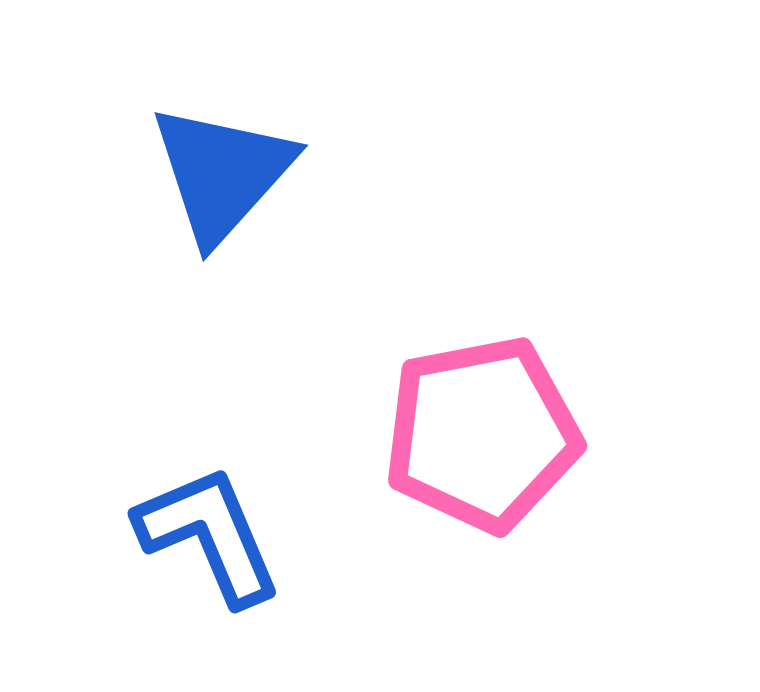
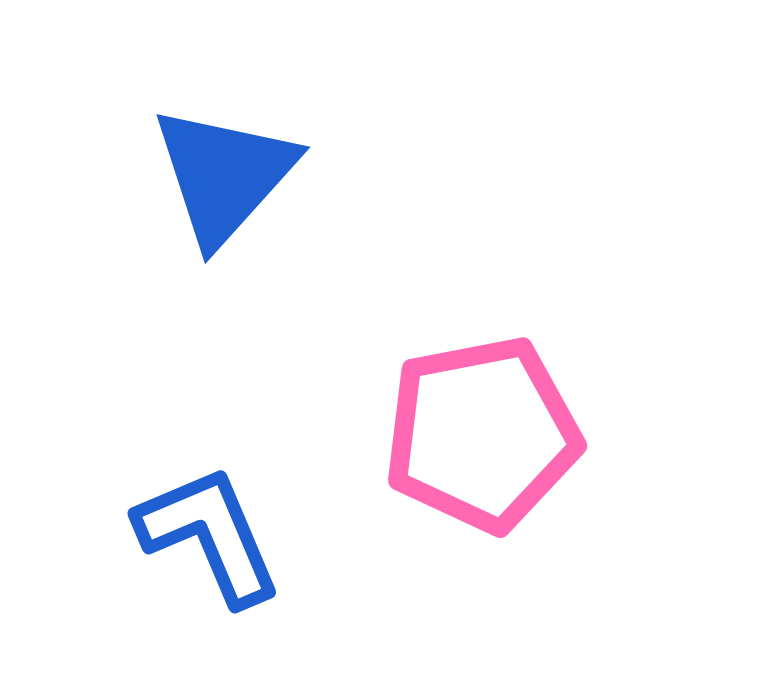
blue triangle: moved 2 px right, 2 px down
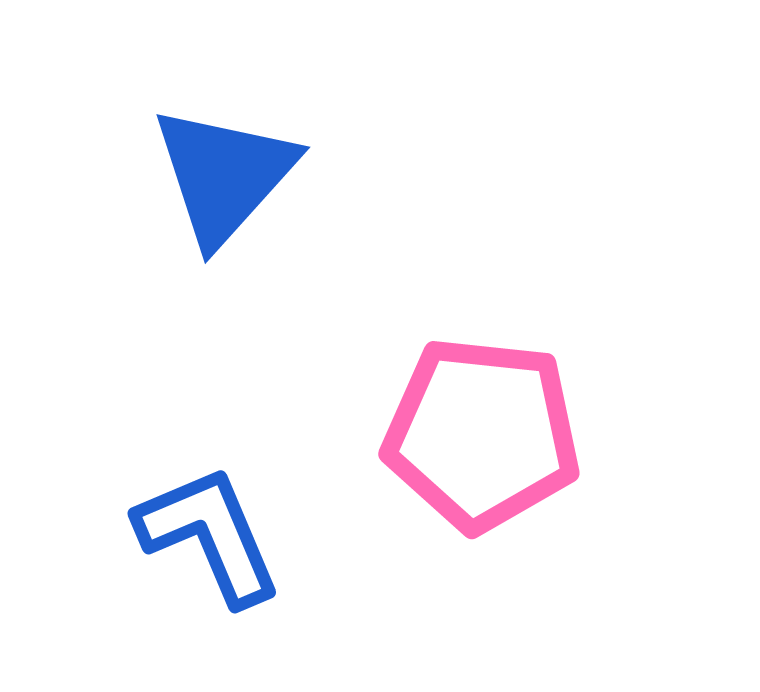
pink pentagon: rotated 17 degrees clockwise
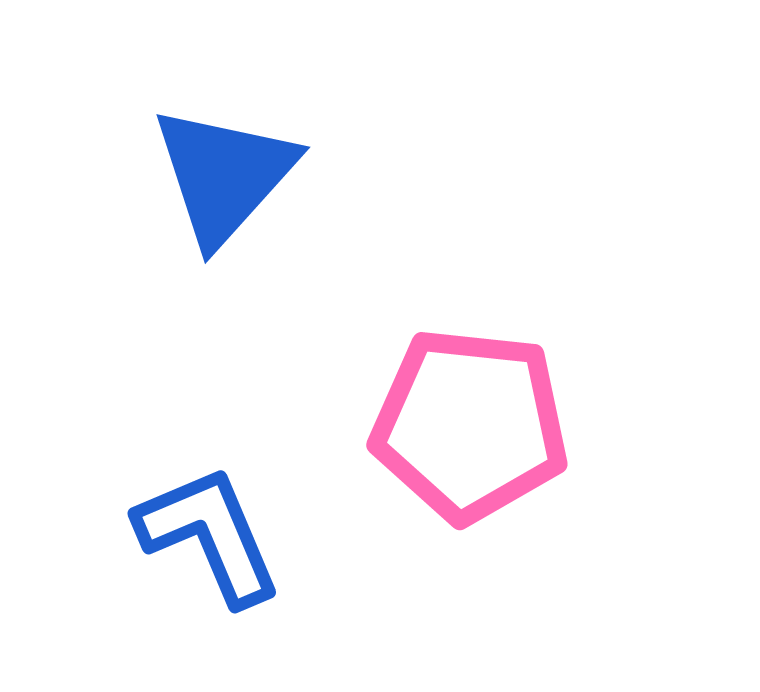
pink pentagon: moved 12 px left, 9 px up
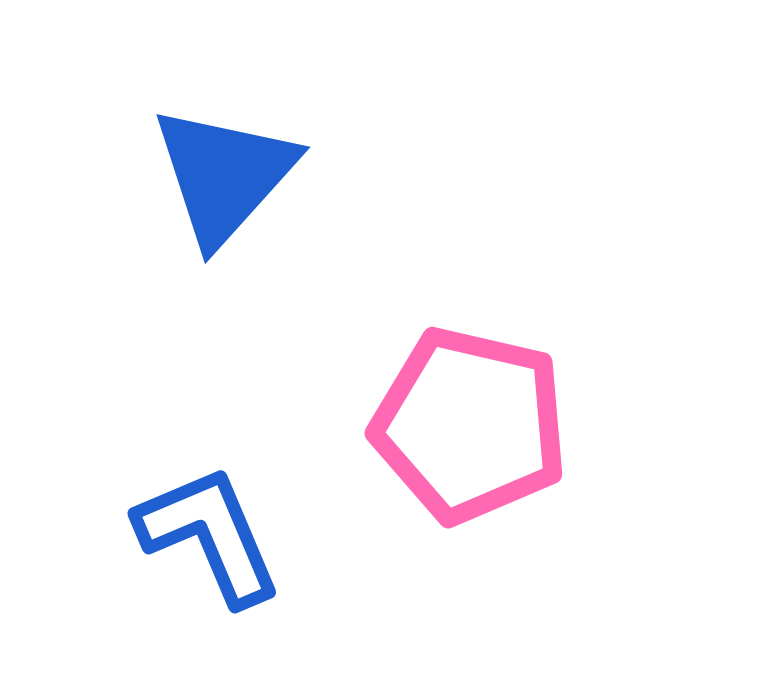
pink pentagon: rotated 7 degrees clockwise
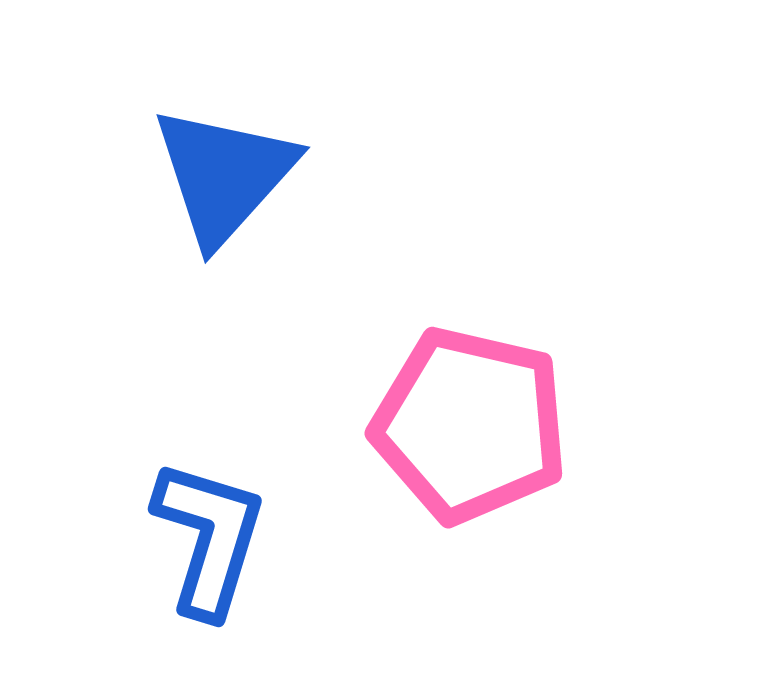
blue L-shape: moved 3 px down; rotated 40 degrees clockwise
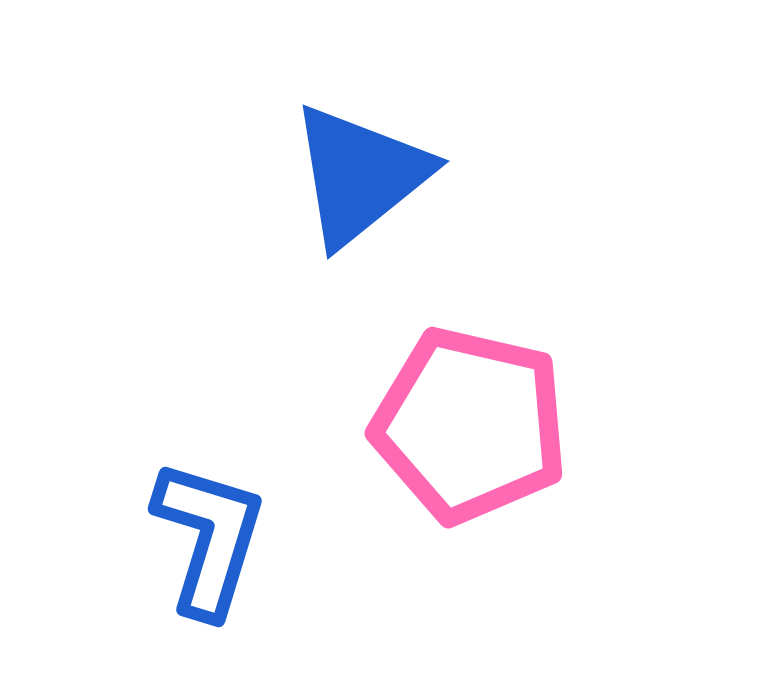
blue triangle: moved 136 px right; rotated 9 degrees clockwise
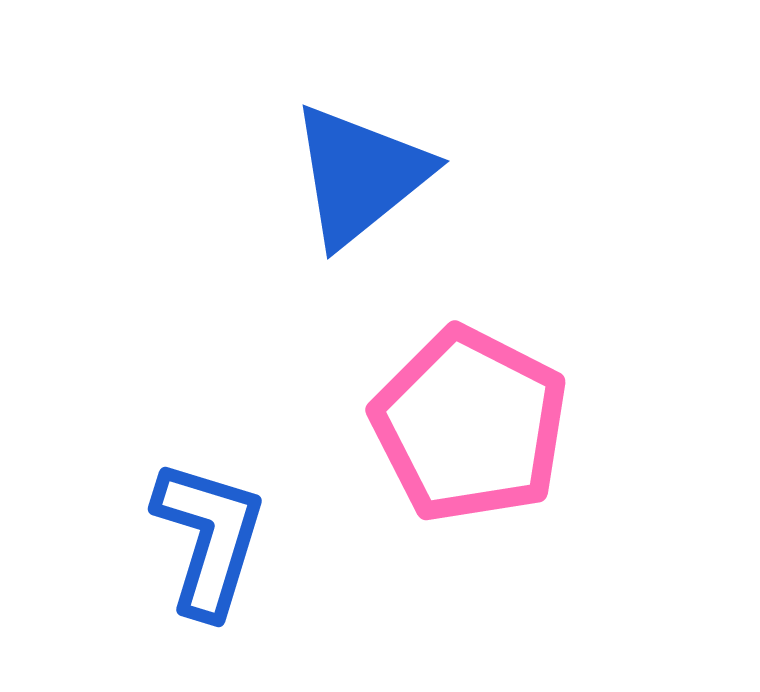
pink pentagon: rotated 14 degrees clockwise
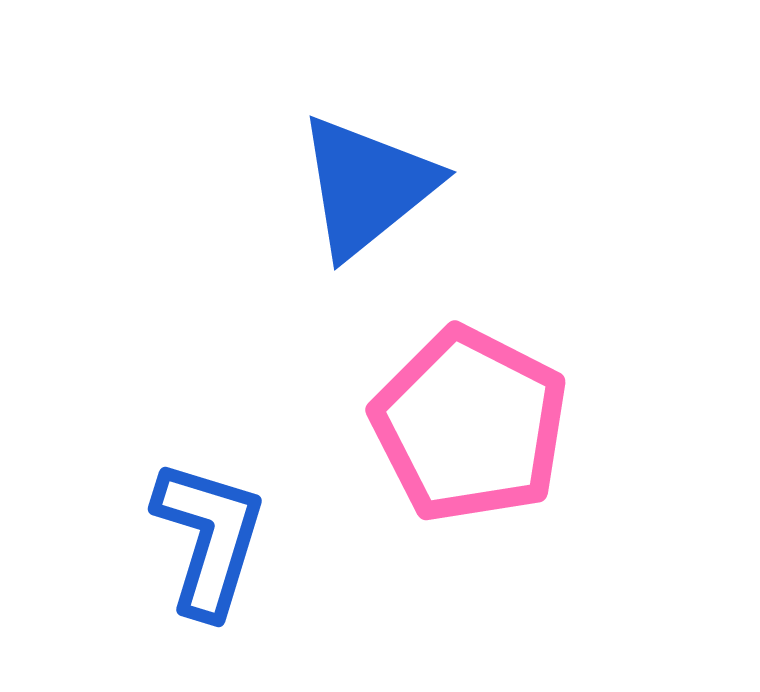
blue triangle: moved 7 px right, 11 px down
